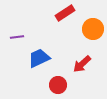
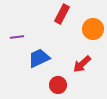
red rectangle: moved 3 px left, 1 px down; rotated 30 degrees counterclockwise
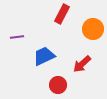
blue trapezoid: moved 5 px right, 2 px up
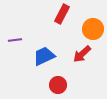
purple line: moved 2 px left, 3 px down
red arrow: moved 10 px up
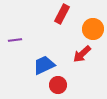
blue trapezoid: moved 9 px down
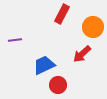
orange circle: moved 2 px up
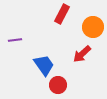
blue trapezoid: rotated 80 degrees clockwise
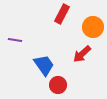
purple line: rotated 16 degrees clockwise
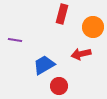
red rectangle: rotated 12 degrees counterclockwise
red arrow: moved 1 px left; rotated 30 degrees clockwise
blue trapezoid: rotated 85 degrees counterclockwise
red circle: moved 1 px right, 1 px down
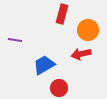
orange circle: moved 5 px left, 3 px down
red circle: moved 2 px down
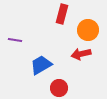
blue trapezoid: moved 3 px left
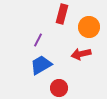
orange circle: moved 1 px right, 3 px up
purple line: moved 23 px right; rotated 72 degrees counterclockwise
